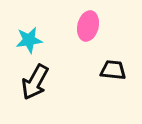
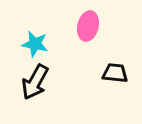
cyan star: moved 6 px right, 4 px down; rotated 20 degrees clockwise
black trapezoid: moved 2 px right, 3 px down
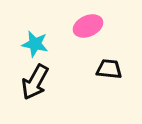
pink ellipse: rotated 52 degrees clockwise
black trapezoid: moved 6 px left, 4 px up
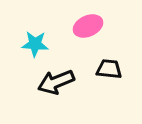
cyan star: rotated 8 degrees counterclockwise
black arrow: moved 21 px right; rotated 39 degrees clockwise
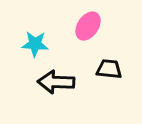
pink ellipse: rotated 32 degrees counterclockwise
black arrow: rotated 24 degrees clockwise
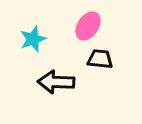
cyan star: moved 2 px left, 5 px up; rotated 24 degrees counterclockwise
black trapezoid: moved 9 px left, 10 px up
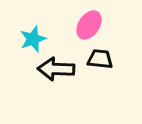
pink ellipse: moved 1 px right, 1 px up
black arrow: moved 13 px up
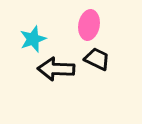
pink ellipse: rotated 24 degrees counterclockwise
black trapezoid: moved 3 px left; rotated 20 degrees clockwise
